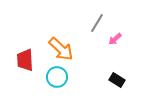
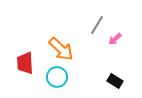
gray line: moved 2 px down
red trapezoid: moved 3 px down
black rectangle: moved 2 px left, 1 px down
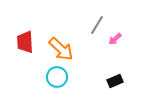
red trapezoid: moved 21 px up
black rectangle: rotated 56 degrees counterclockwise
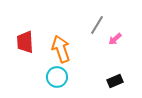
orange arrow: rotated 152 degrees counterclockwise
